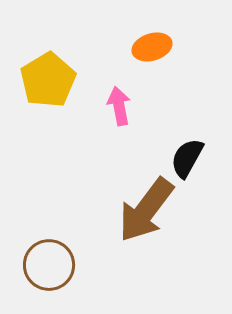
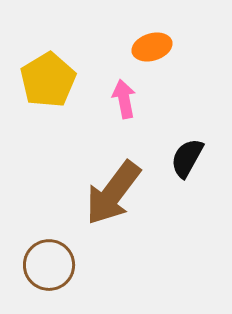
pink arrow: moved 5 px right, 7 px up
brown arrow: moved 33 px left, 17 px up
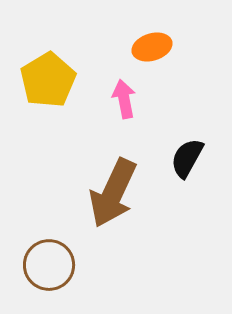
brown arrow: rotated 12 degrees counterclockwise
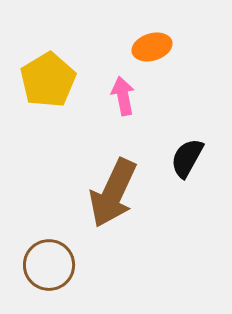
pink arrow: moved 1 px left, 3 px up
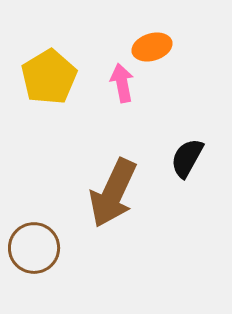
yellow pentagon: moved 1 px right, 3 px up
pink arrow: moved 1 px left, 13 px up
brown circle: moved 15 px left, 17 px up
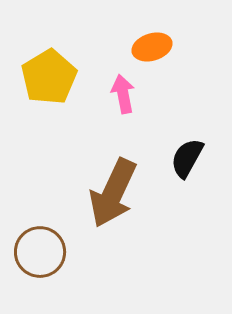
pink arrow: moved 1 px right, 11 px down
brown circle: moved 6 px right, 4 px down
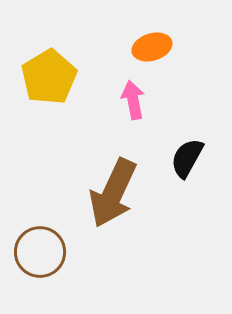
pink arrow: moved 10 px right, 6 px down
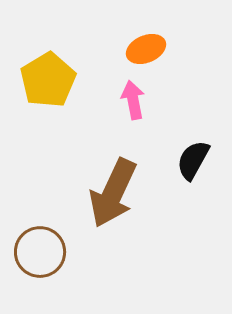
orange ellipse: moved 6 px left, 2 px down; rotated 6 degrees counterclockwise
yellow pentagon: moved 1 px left, 3 px down
black semicircle: moved 6 px right, 2 px down
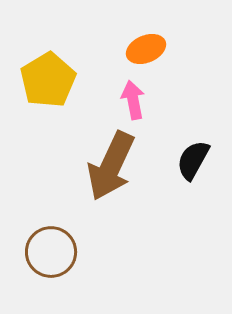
brown arrow: moved 2 px left, 27 px up
brown circle: moved 11 px right
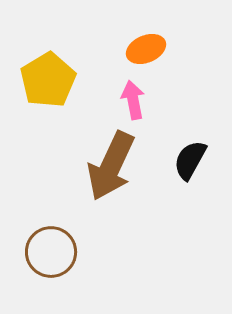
black semicircle: moved 3 px left
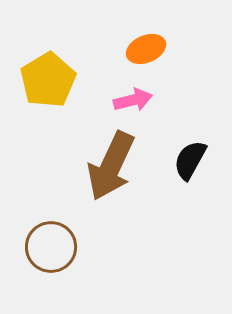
pink arrow: rotated 87 degrees clockwise
brown circle: moved 5 px up
